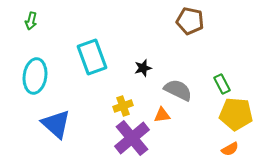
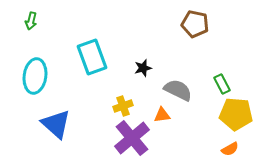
brown pentagon: moved 5 px right, 3 px down
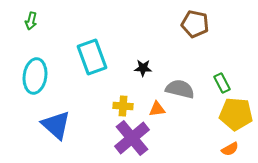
black star: rotated 18 degrees clockwise
green rectangle: moved 1 px up
gray semicircle: moved 2 px right, 1 px up; rotated 12 degrees counterclockwise
yellow cross: rotated 24 degrees clockwise
orange triangle: moved 5 px left, 6 px up
blue triangle: moved 1 px down
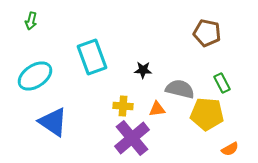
brown pentagon: moved 12 px right, 9 px down
black star: moved 2 px down
cyan ellipse: rotated 48 degrees clockwise
yellow pentagon: moved 29 px left
blue triangle: moved 3 px left, 3 px up; rotated 8 degrees counterclockwise
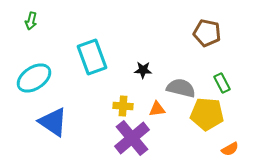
cyan ellipse: moved 1 px left, 2 px down
gray semicircle: moved 1 px right, 1 px up
